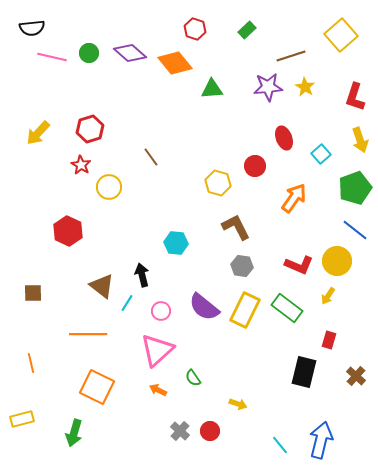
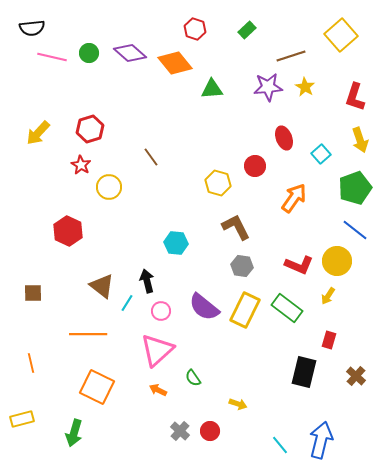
black arrow at (142, 275): moved 5 px right, 6 px down
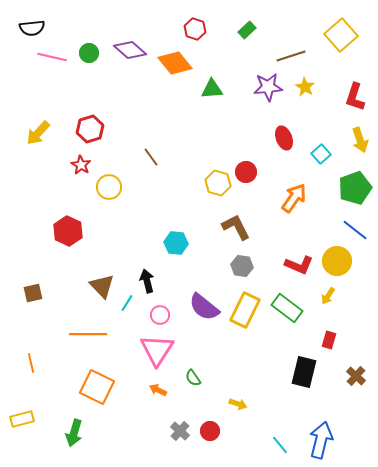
purple diamond at (130, 53): moved 3 px up
red circle at (255, 166): moved 9 px left, 6 px down
brown triangle at (102, 286): rotated 8 degrees clockwise
brown square at (33, 293): rotated 12 degrees counterclockwise
pink circle at (161, 311): moved 1 px left, 4 px down
pink triangle at (157, 350): rotated 15 degrees counterclockwise
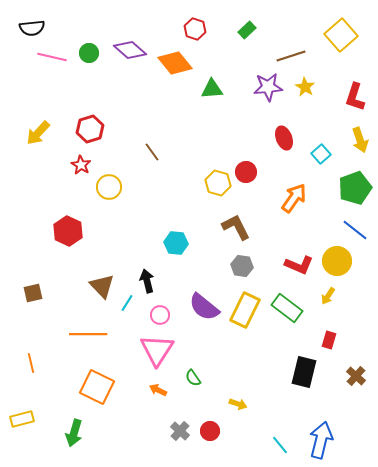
brown line at (151, 157): moved 1 px right, 5 px up
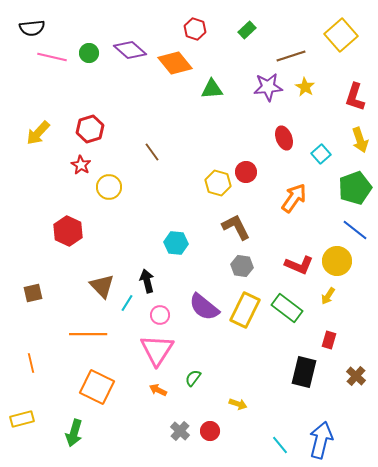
green semicircle at (193, 378): rotated 72 degrees clockwise
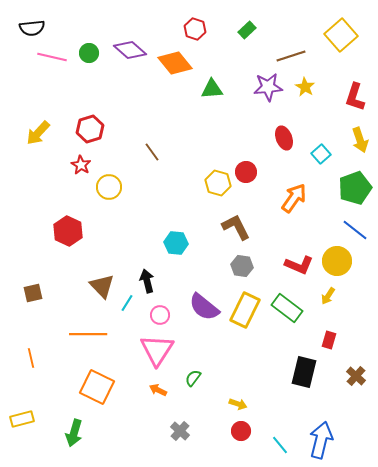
orange line at (31, 363): moved 5 px up
red circle at (210, 431): moved 31 px right
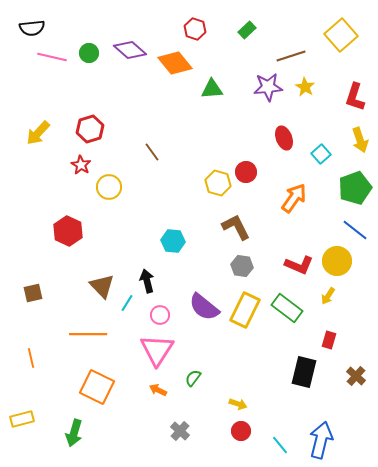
cyan hexagon at (176, 243): moved 3 px left, 2 px up
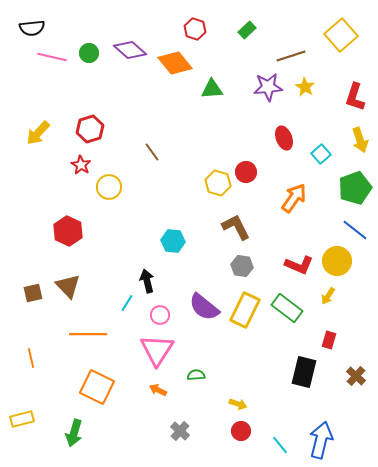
brown triangle at (102, 286): moved 34 px left
green semicircle at (193, 378): moved 3 px right, 3 px up; rotated 48 degrees clockwise
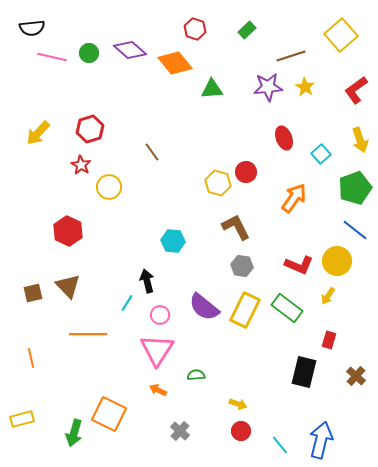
red L-shape at (355, 97): moved 1 px right, 7 px up; rotated 36 degrees clockwise
orange square at (97, 387): moved 12 px right, 27 px down
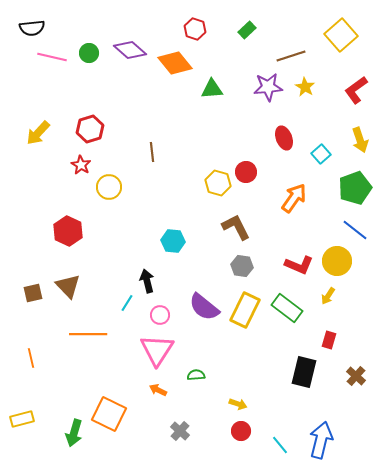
brown line at (152, 152): rotated 30 degrees clockwise
